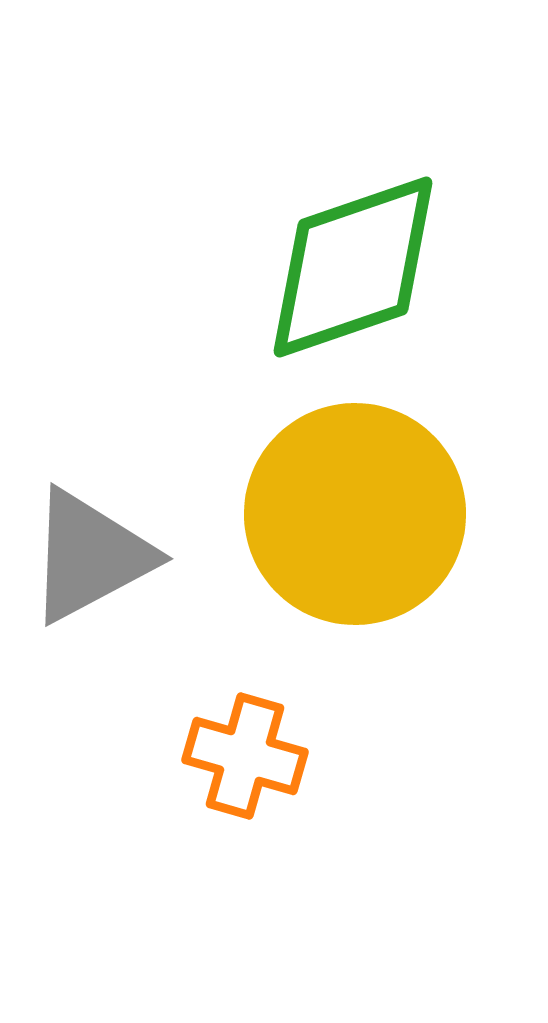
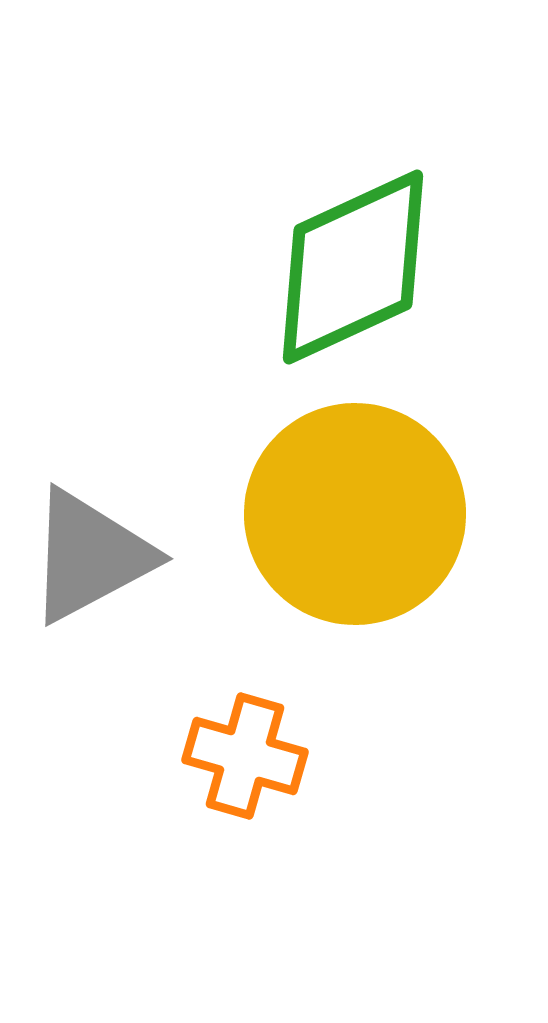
green diamond: rotated 6 degrees counterclockwise
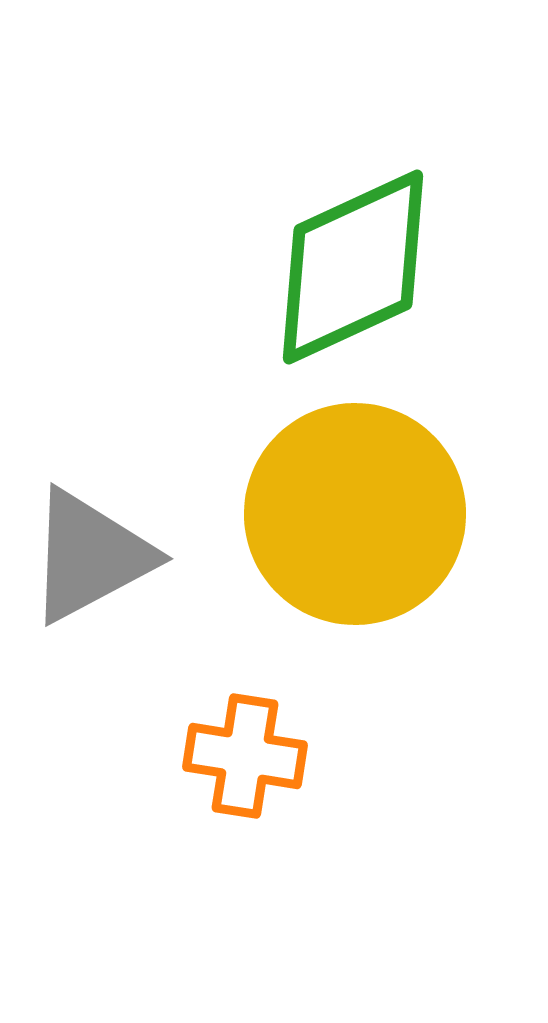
orange cross: rotated 7 degrees counterclockwise
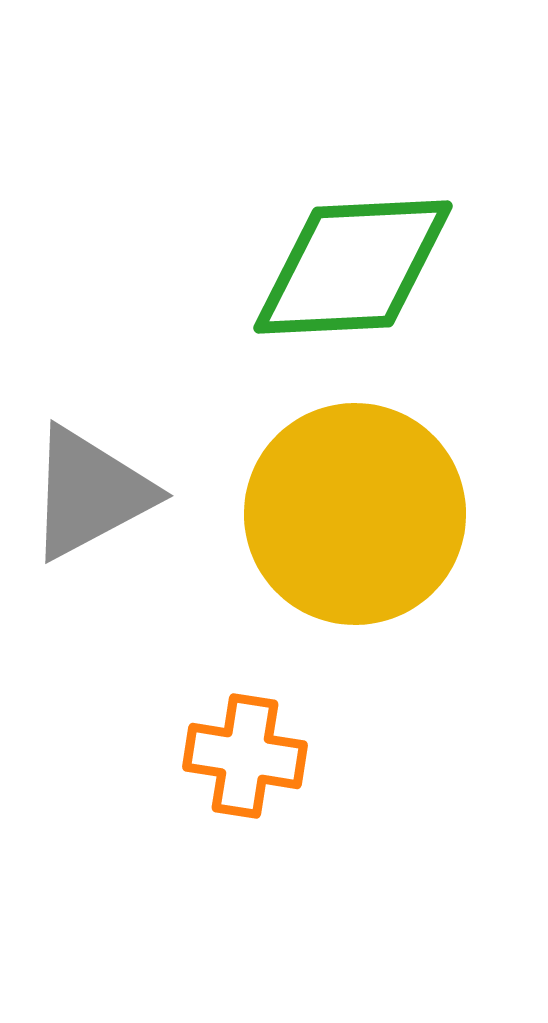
green diamond: rotated 22 degrees clockwise
gray triangle: moved 63 px up
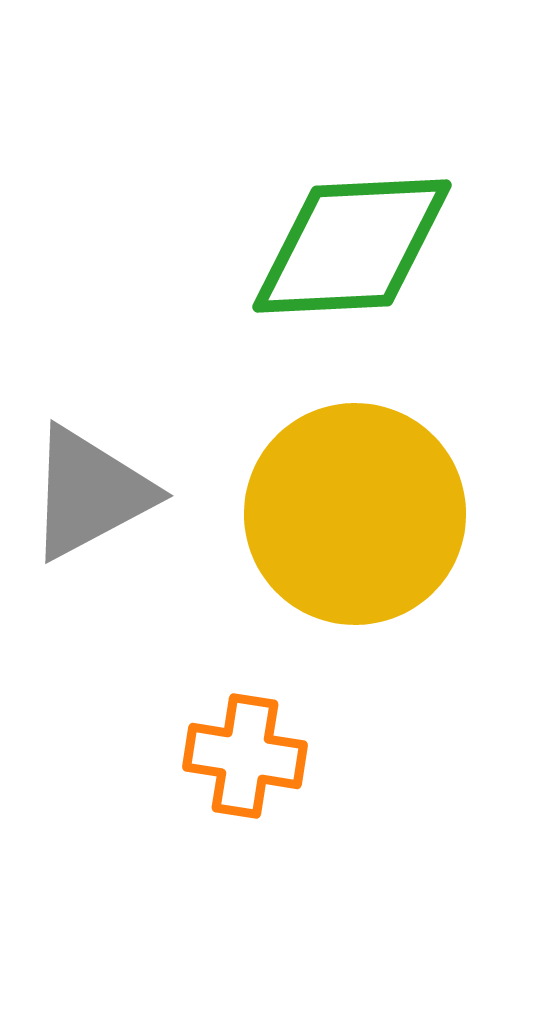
green diamond: moved 1 px left, 21 px up
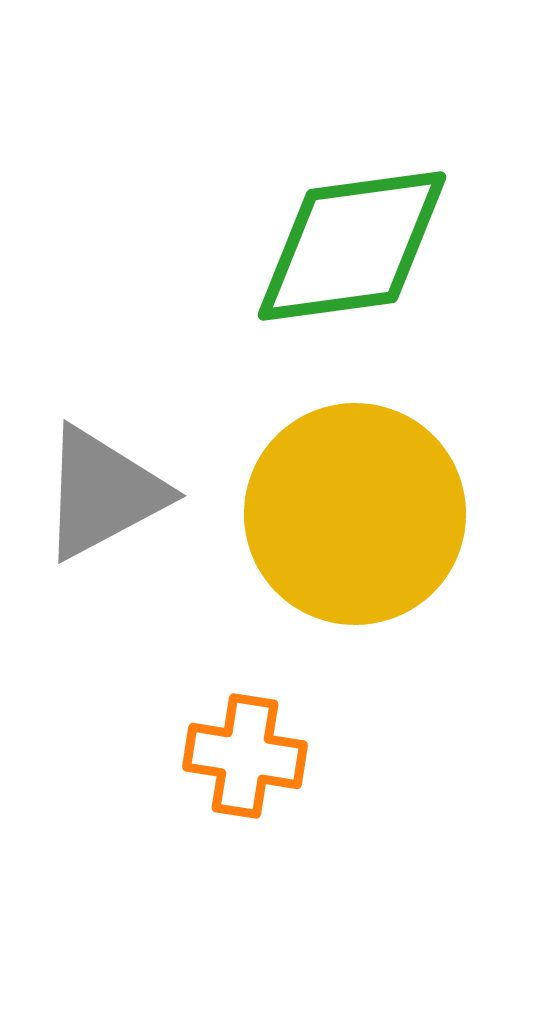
green diamond: rotated 5 degrees counterclockwise
gray triangle: moved 13 px right
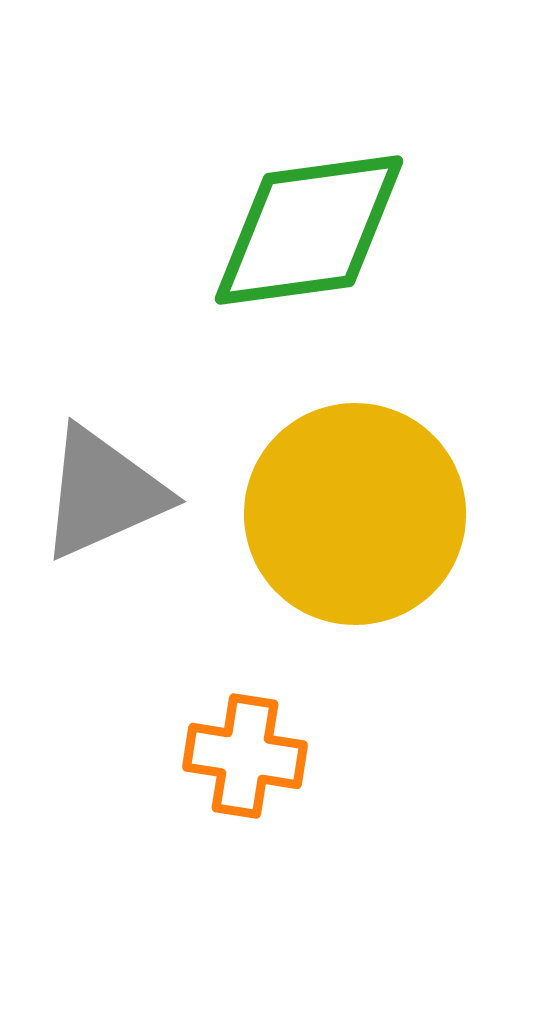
green diamond: moved 43 px left, 16 px up
gray triangle: rotated 4 degrees clockwise
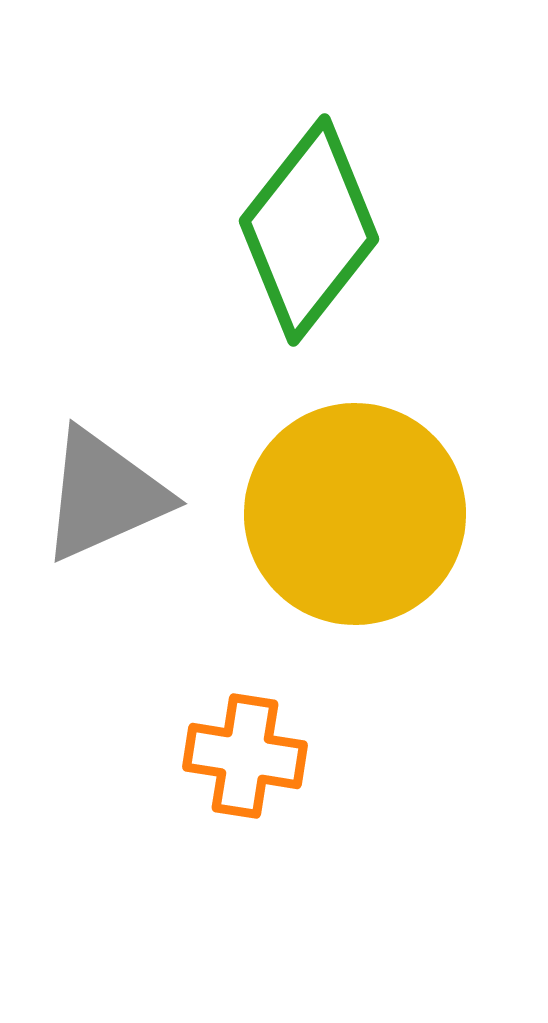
green diamond: rotated 44 degrees counterclockwise
gray triangle: moved 1 px right, 2 px down
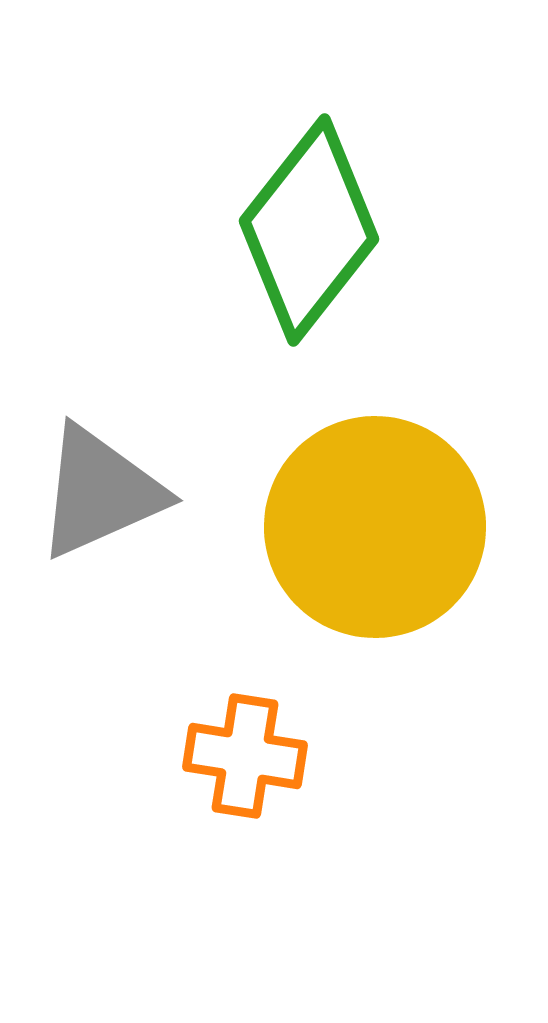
gray triangle: moved 4 px left, 3 px up
yellow circle: moved 20 px right, 13 px down
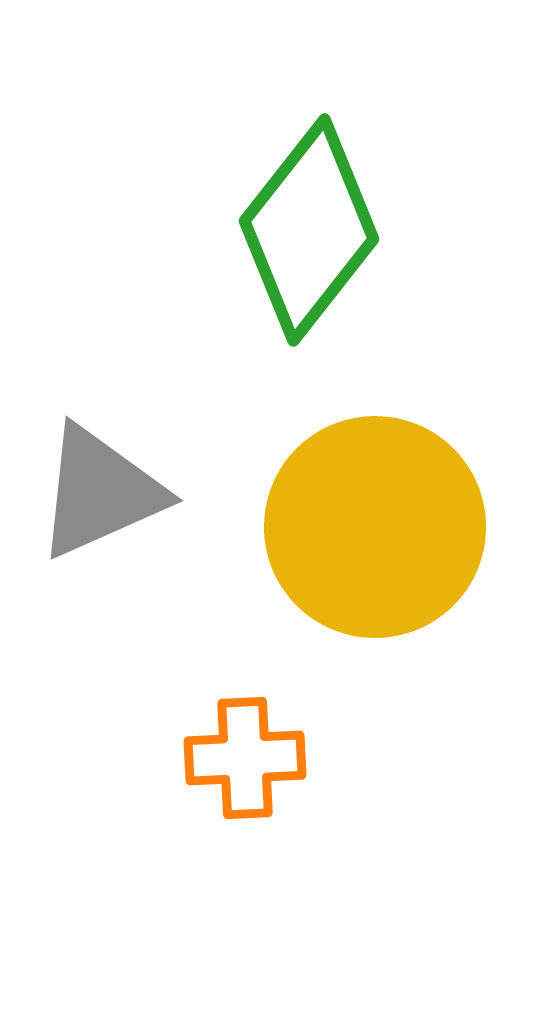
orange cross: moved 2 px down; rotated 12 degrees counterclockwise
